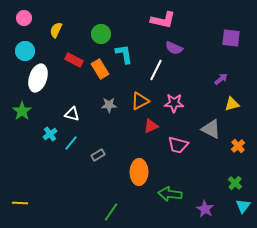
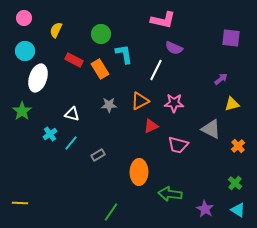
cyan triangle: moved 5 px left, 4 px down; rotated 35 degrees counterclockwise
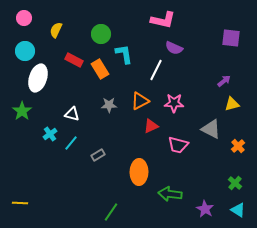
purple arrow: moved 3 px right, 2 px down
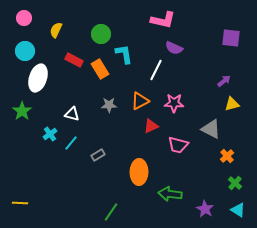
orange cross: moved 11 px left, 10 px down
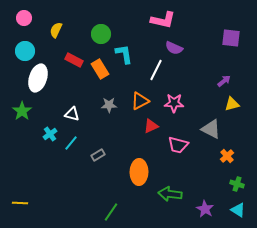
green cross: moved 2 px right, 1 px down; rotated 24 degrees counterclockwise
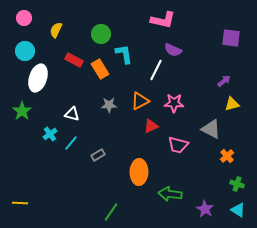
purple semicircle: moved 1 px left, 2 px down
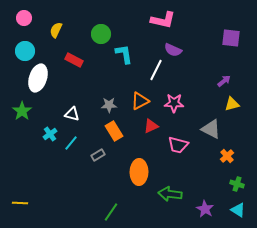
orange rectangle: moved 14 px right, 62 px down
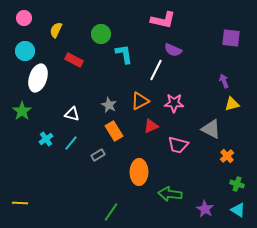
purple arrow: rotated 72 degrees counterclockwise
gray star: rotated 28 degrees clockwise
cyan cross: moved 4 px left, 5 px down
